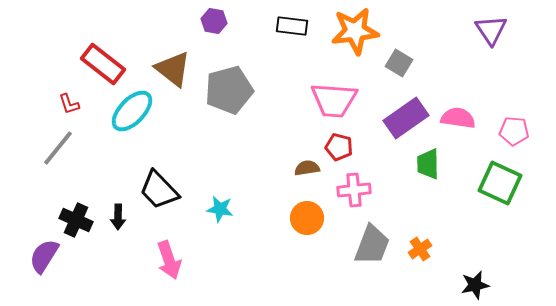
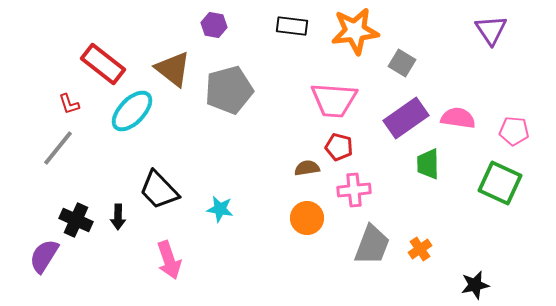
purple hexagon: moved 4 px down
gray square: moved 3 px right
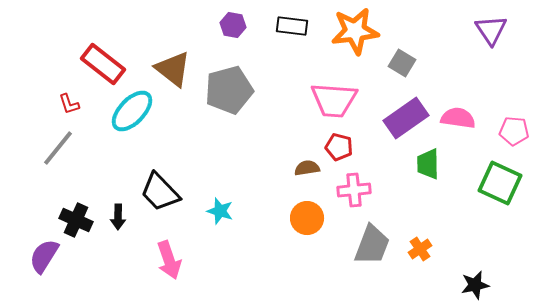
purple hexagon: moved 19 px right
black trapezoid: moved 1 px right, 2 px down
cyan star: moved 2 px down; rotated 8 degrees clockwise
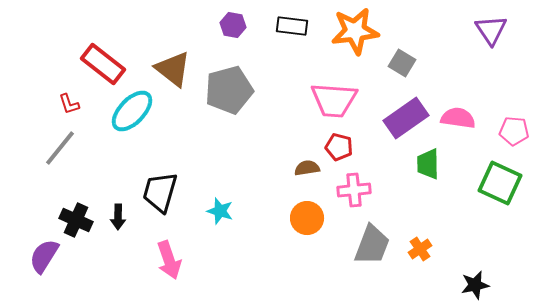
gray line: moved 2 px right
black trapezoid: rotated 60 degrees clockwise
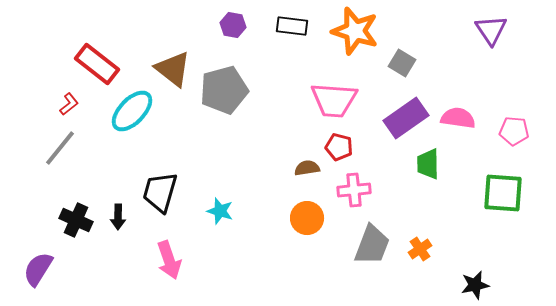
orange star: rotated 24 degrees clockwise
red rectangle: moved 6 px left
gray pentagon: moved 5 px left
red L-shape: rotated 110 degrees counterclockwise
green square: moved 3 px right, 10 px down; rotated 21 degrees counterclockwise
purple semicircle: moved 6 px left, 13 px down
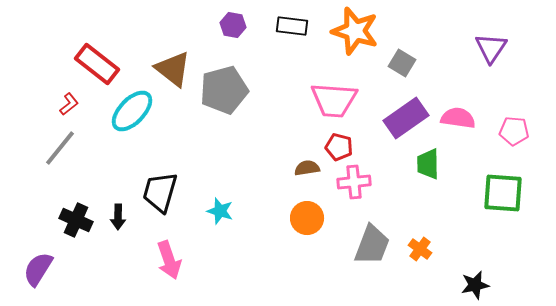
purple triangle: moved 18 px down; rotated 8 degrees clockwise
pink cross: moved 8 px up
orange cross: rotated 20 degrees counterclockwise
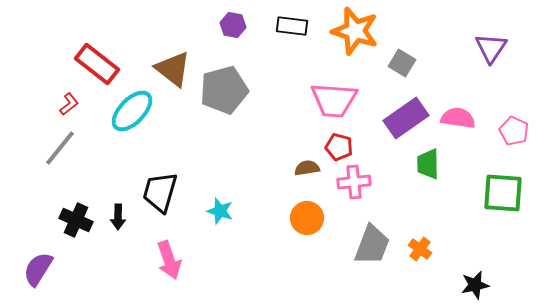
pink pentagon: rotated 20 degrees clockwise
